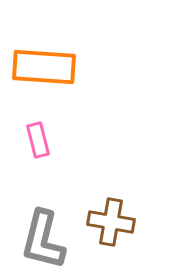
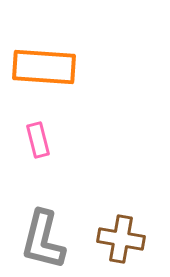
brown cross: moved 10 px right, 17 px down
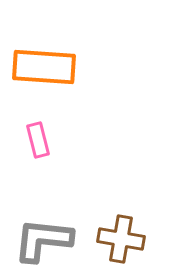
gray L-shape: rotated 82 degrees clockwise
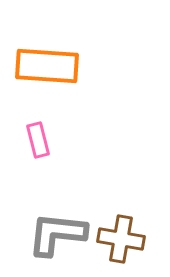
orange rectangle: moved 3 px right, 1 px up
gray L-shape: moved 14 px right, 6 px up
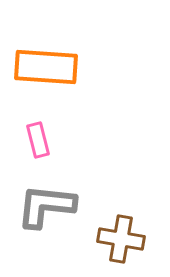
orange rectangle: moved 1 px left, 1 px down
gray L-shape: moved 11 px left, 28 px up
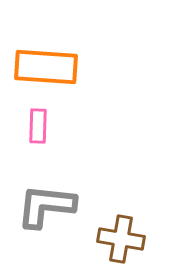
pink rectangle: moved 14 px up; rotated 16 degrees clockwise
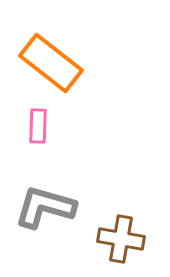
orange rectangle: moved 5 px right, 4 px up; rotated 34 degrees clockwise
gray L-shape: moved 1 px left, 1 px down; rotated 10 degrees clockwise
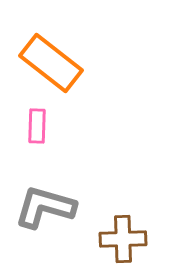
pink rectangle: moved 1 px left
brown cross: moved 2 px right; rotated 12 degrees counterclockwise
